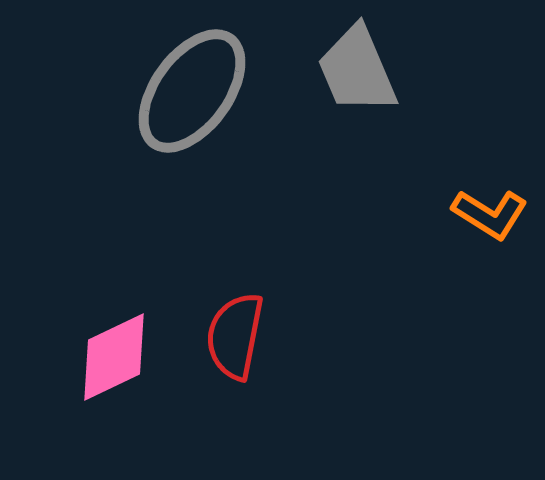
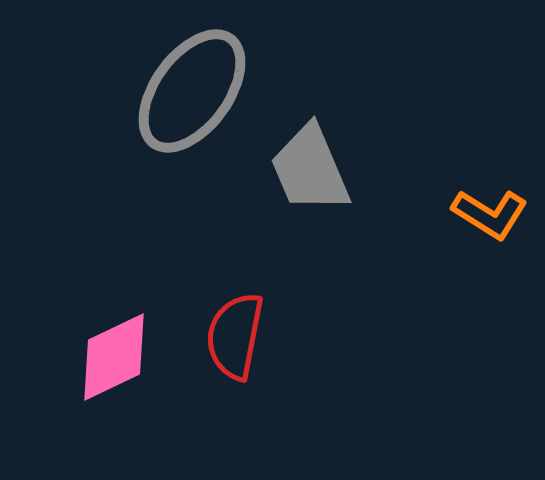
gray trapezoid: moved 47 px left, 99 px down
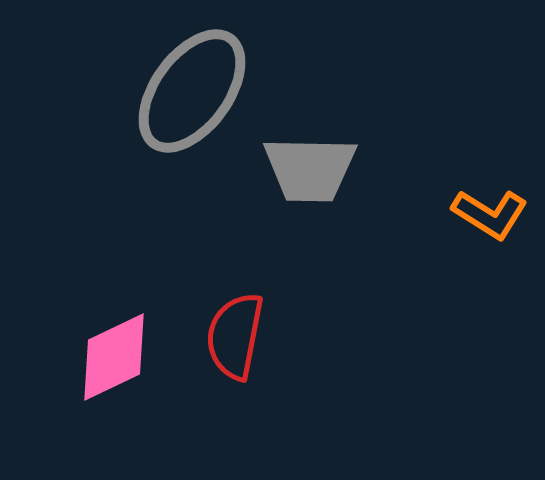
gray trapezoid: rotated 66 degrees counterclockwise
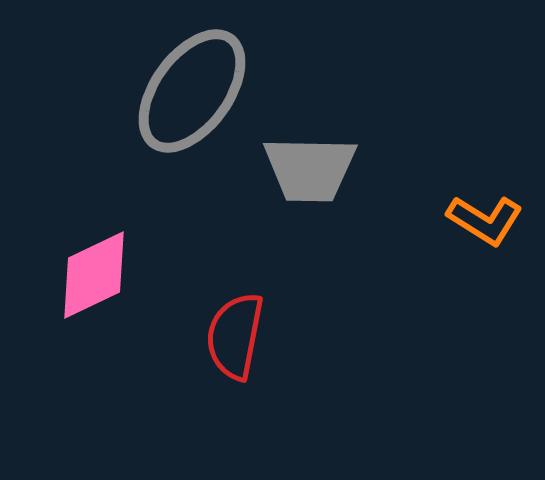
orange L-shape: moved 5 px left, 6 px down
pink diamond: moved 20 px left, 82 px up
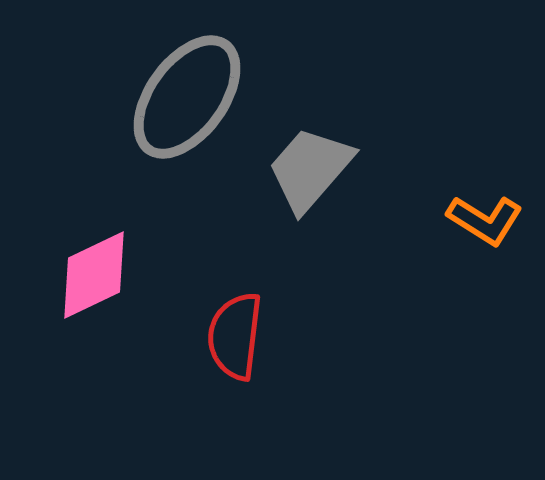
gray ellipse: moved 5 px left, 6 px down
gray trapezoid: rotated 130 degrees clockwise
red semicircle: rotated 4 degrees counterclockwise
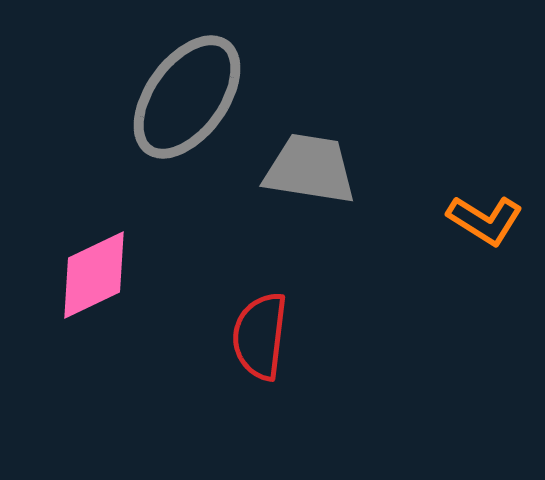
gray trapezoid: rotated 58 degrees clockwise
red semicircle: moved 25 px right
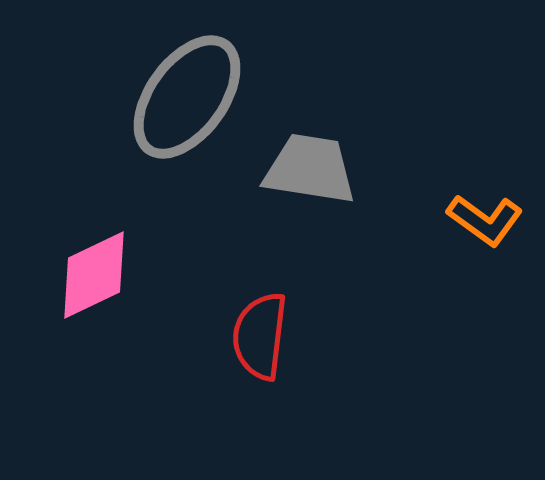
orange L-shape: rotated 4 degrees clockwise
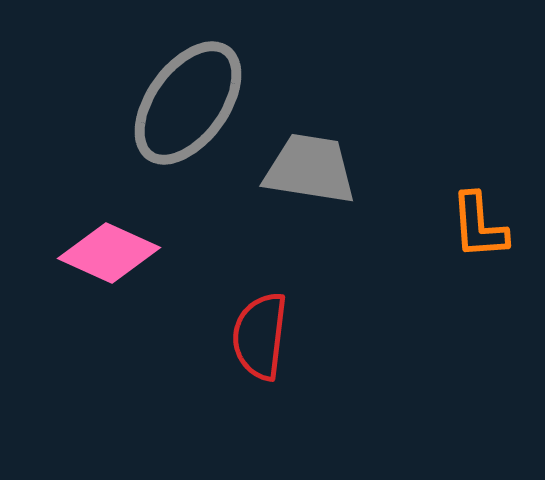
gray ellipse: moved 1 px right, 6 px down
orange L-shape: moved 6 px left, 6 px down; rotated 50 degrees clockwise
pink diamond: moved 15 px right, 22 px up; rotated 50 degrees clockwise
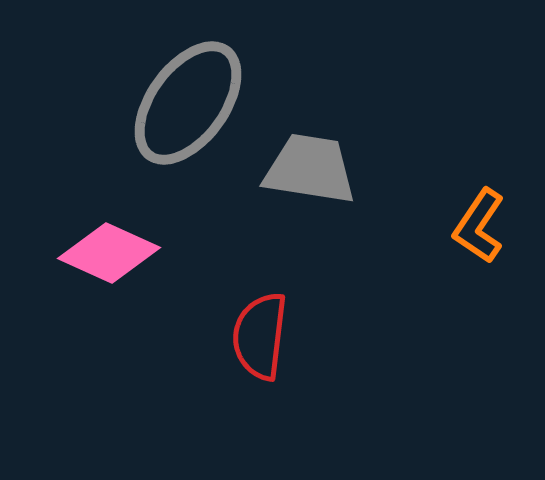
orange L-shape: rotated 38 degrees clockwise
